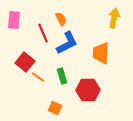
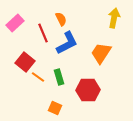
pink rectangle: moved 1 px right, 3 px down; rotated 42 degrees clockwise
orange trapezoid: rotated 30 degrees clockwise
green rectangle: moved 3 px left, 1 px down
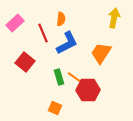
orange semicircle: rotated 32 degrees clockwise
orange line: moved 36 px right
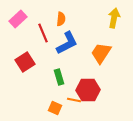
pink rectangle: moved 3 px right, 4 px up
red square: rotated 18 degrees clockwise
orange line: moved 23 px down; rotated 24 degrees counterclockwise
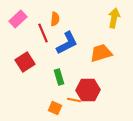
orange semicircle: moved 6 px left
orange trapezoid: rotated 40 degrees clockwise
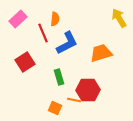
yellow arrow: moved 5 px right; rotated 42 degrees counterclockwise
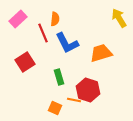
blue L-shape: rotated 90 degrees clockwise
red hexagon: rotated 20 degrees clockwise
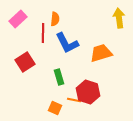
yellow arrow: rotated 24 degrees clockwise
red line: rotated 24 degrees clockwise
red hexagon: moved 2 px down
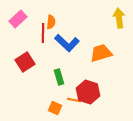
orange semicircle: moved 4 px left, 3 px down
blue L-shape: rotated 20 degrees counterclockwise
